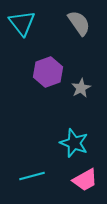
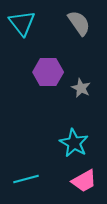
purple hexagon: rotated 20 degrees clockwise
gray star: rotated 18 degrees counterclockwise
cyan star: rotated 8 degrees clockwise
cyan line: moved 6 px left, 3 px down
pink trapezoid: moved 1 px left, 1 px down
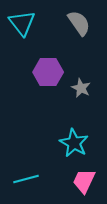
pink trapezoid: rotated 144 degrees clockwise
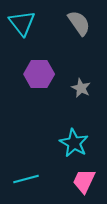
purple hexagon: moved 9 px left, 2 px down
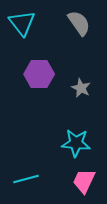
cyan star: moved 2 px right; rotated 24 degrees counterclockwise
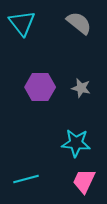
gray semicircle: rotated 16 degrees counterclockwise
purple hexagon: moved 1 px right, 13 px down
gray star: rotated 12 degrees counterclockwise
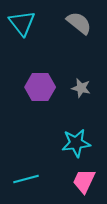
cyan star: rotated 12 degrees counterclockwise
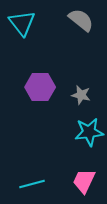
gray semicircle: moved 2 px right, 3 px up
gray star: moved 7 px down
cyan star: moved 13 px right, 11 px up
cyan line: moved 6 px right, 5 px down
